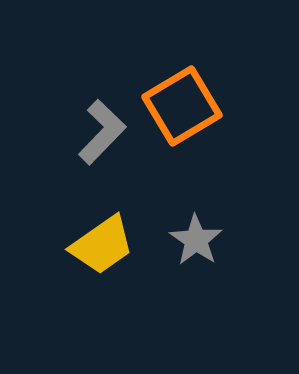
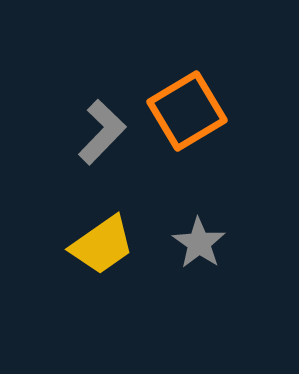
orange square: moved 5 px right, 5 px down
gray star: moved 3 px right, 3 px down
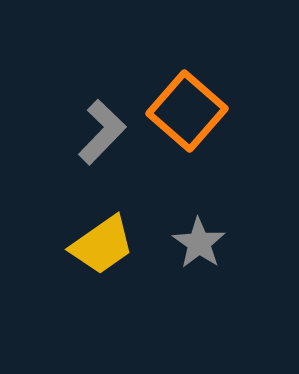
orange square: rotated 18 degrees counterclockwise
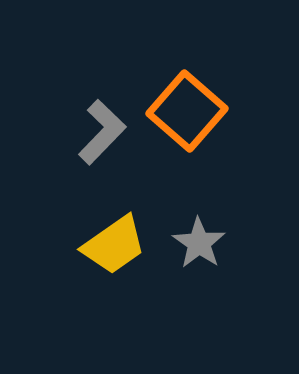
yellow trapezoid: moved 12 px right
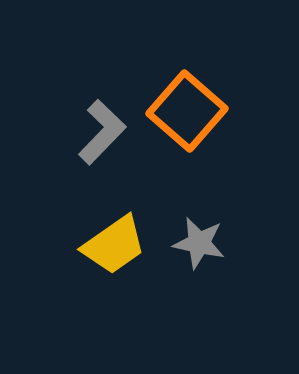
gray star: rotated 22 degrees counterclockwise
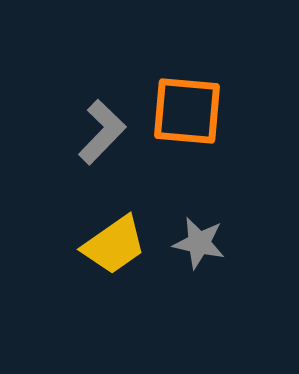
orange square: rotated 36 degrees counterclockwise
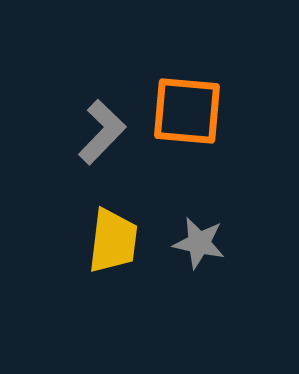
yellow trapezoid: moved 1 px left, 4 px up; rotated 48 degrees counterclockwise
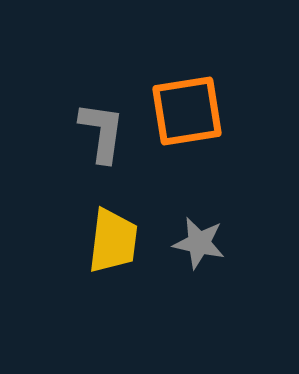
orange square: rotated 14 degrees counterclockwise
gray L-shape: rotated 36 degrees counterclockwise
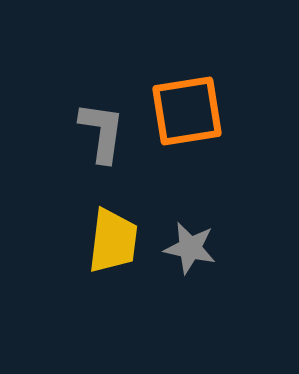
gray star: moved 9 px left, 5 px down
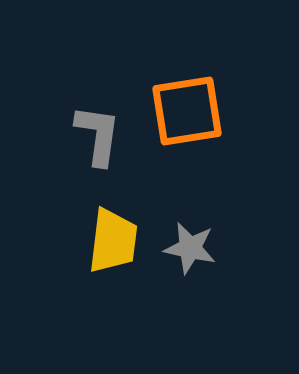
gray L-shape: moved 4 px left, 3 px down
